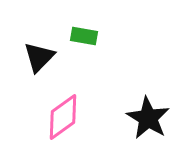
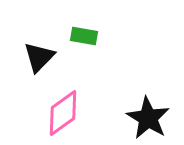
pink diamond: moved 4 px up
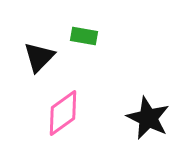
black star: rotated 6 degrees counterclockwise
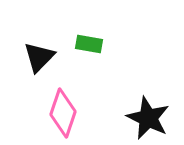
green rectangle: moved 5 px right, 8 px down
pink diamond: rotated 36 degrees counterclockwise
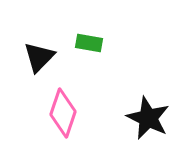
green rectangle: moved 1 px up
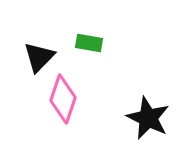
pink diamond: moved 14 px up
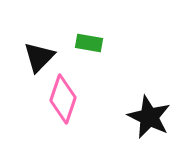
black star: moved 1 px right, 1 px up
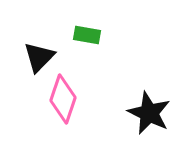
green rectangle: moved 2 px left, 8 px up
black star: moved 4 px up
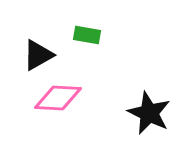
black triangle: moved 1 px left, 2 px up; rotated 16 degrees clockwise
pink diamond: moved 5 px left, 1 px up; rotated 75 degrees clockwise
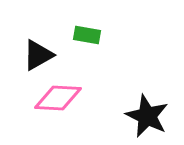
black star: moved 2 px left, 3 px down
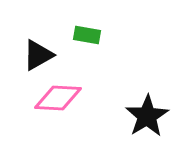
black star: rotated 15 degrees clockwise
